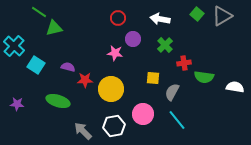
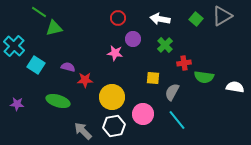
green square: moved 1 px left, 5 px down
yellow circle: moved 1 px right, 8 px down
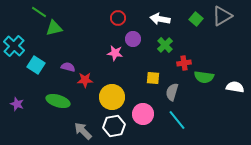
gray semicircle: rotated 12 degrees counterclockwise
purple star: rotated 16 degrees clockwise
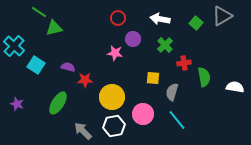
green square: moved 4 px down
green semicircle: rotated 108 degrees counterclockwise
green ellipse: moved 2 px down; rotated 75 degrees counterclockwise
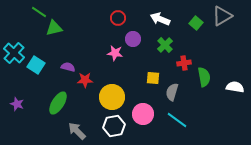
white arrow: rotated 12 degrees clockwise
cyan cross: moved 7 px down
cyan line: rotated 15 degrees counterclockwise
gray arrow: moved 6 px left
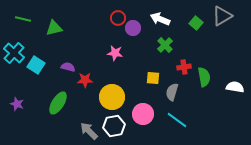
green line: moved 16 px left, 7 px down; rotated 21 degrees counterclockwise
purple circle: moved 11 px up
red cross: moved 4 px down
gray arrow: moved 12 px right
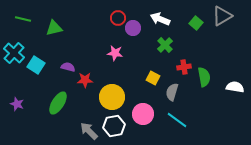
yellow square: rotated 24 degrees clockwise
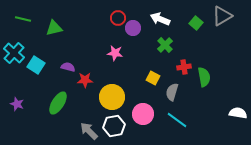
white semicircle: moved 3 px right, 26 px down
